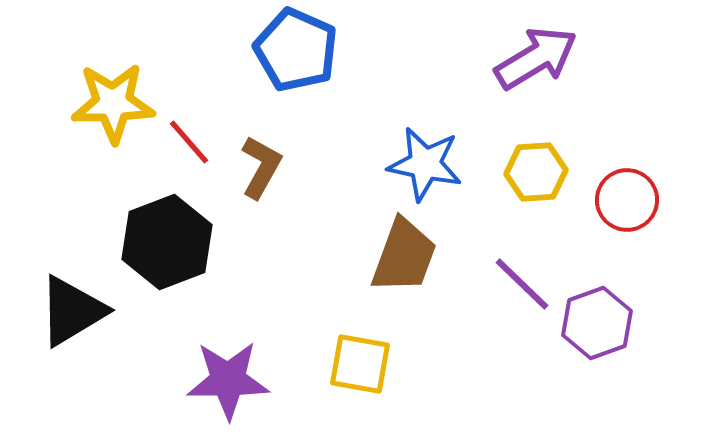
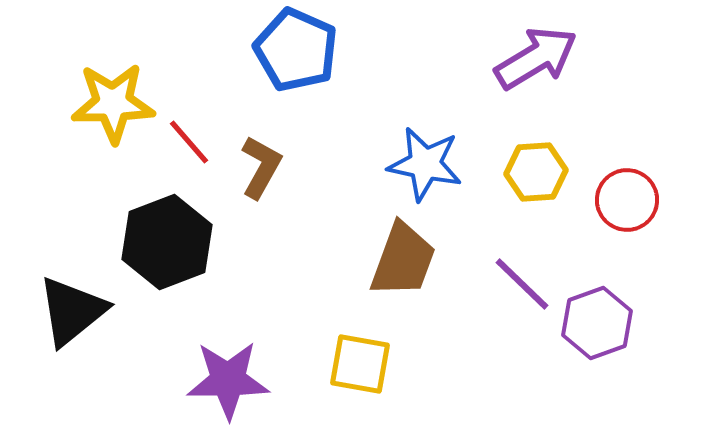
brown trapezoid: moved 1 px left, 4 px down
black triangle: rotated 8 degrees counterclockwise
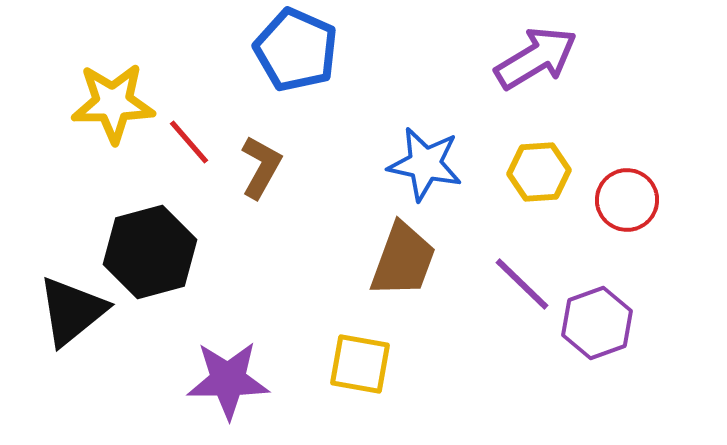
yellow hexagon: moved 3 px right
black hexagon: moved 17 px left, 10 px down; rotated 6 degrees clockwise
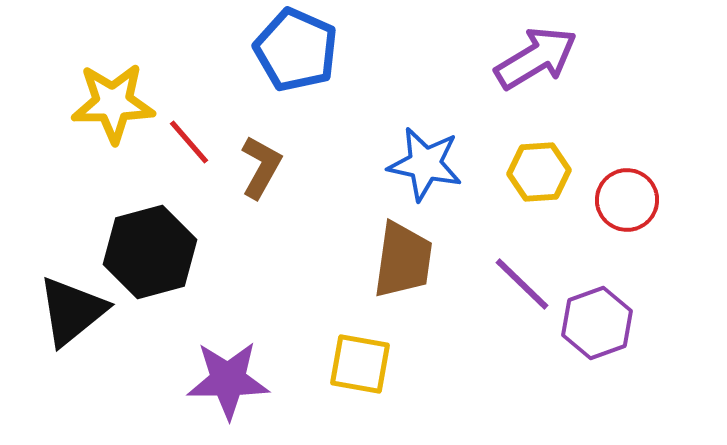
brown trapezoid: rotated 12 degrees counterclockwise
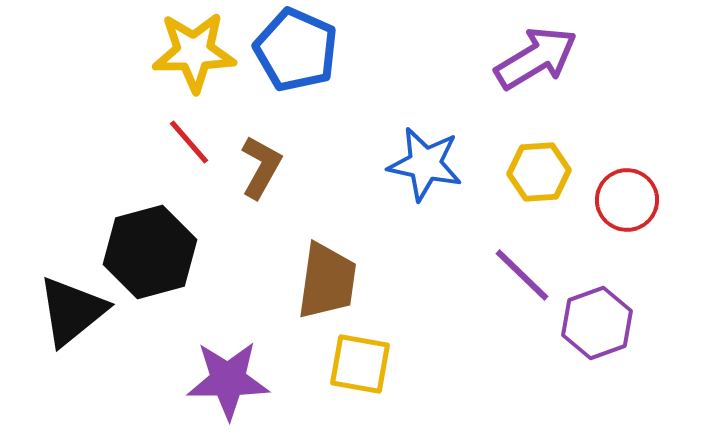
yellow star: moved 81 px right, 51 px up
brown trapezoid: moved 76 px left, 21 px down
purple line: moved 9 px up
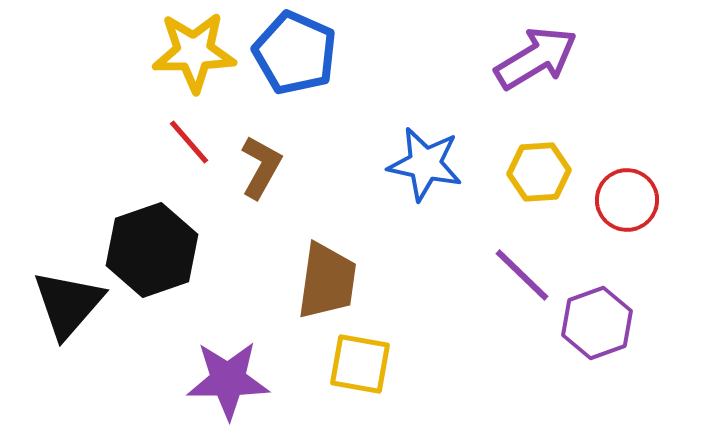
blue pentagon: moved 1 px left, 3 px down
black hexagon: moved 2 px right, 2 px up; rotated 4 degrees counterclockwise
black triangle: moved 4 px left, 7 px up; rotated 10 degrees counterclockwise
